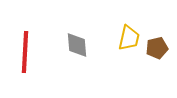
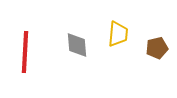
yellow trapezoid: moved 11 px left, 4 px up; rotated 8 degrees counterclockwise
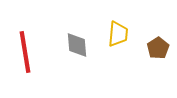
brown pentagon: moved 1 px right; rotated 20 degrees counterclockwise
red line: rotated 12 degrees counterclockwise
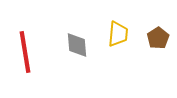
brown pentagon: moved 10 px up
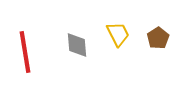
yellow trapezoid: rotated 32 degrees counterclockwise
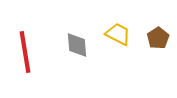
yellow trapezoid: rotated 36 degrees counterclockwise
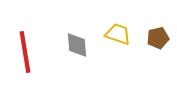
yellow trapezoid: rotated 8 degrees counterclockwise
brown pentagon: rotated 20 degrees clockwise
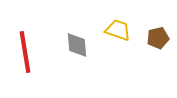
yellow trapezoid: moved 4 px up
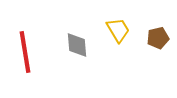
yellow trapezoid: rotated 40 degrees clockwise
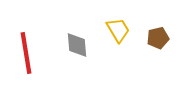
red line: moved 1 px right, 1 px down
